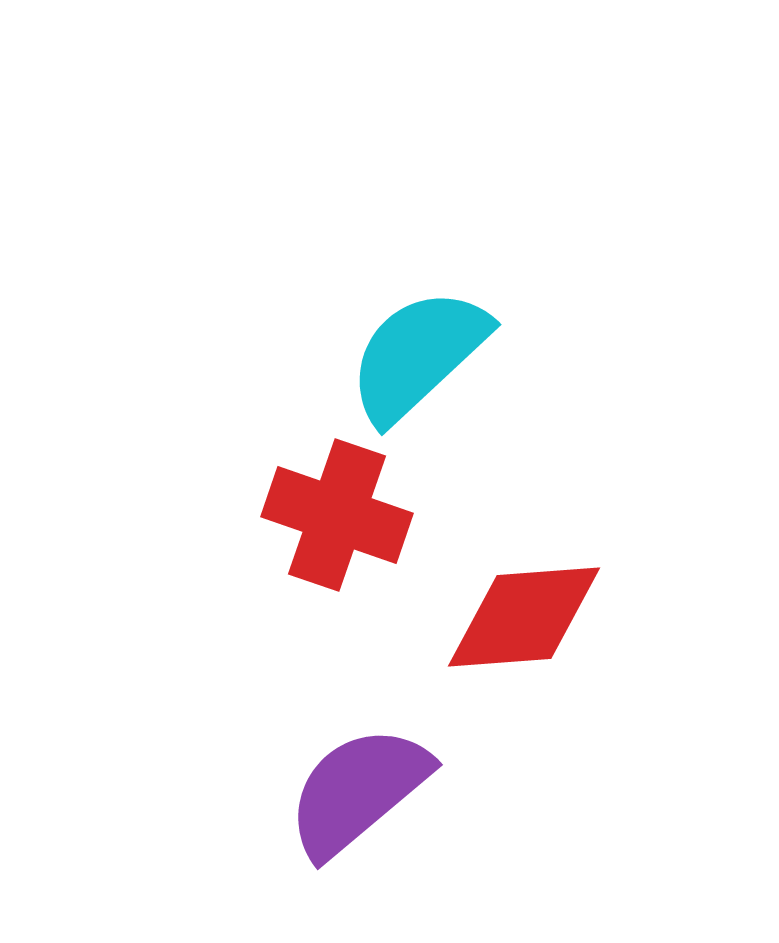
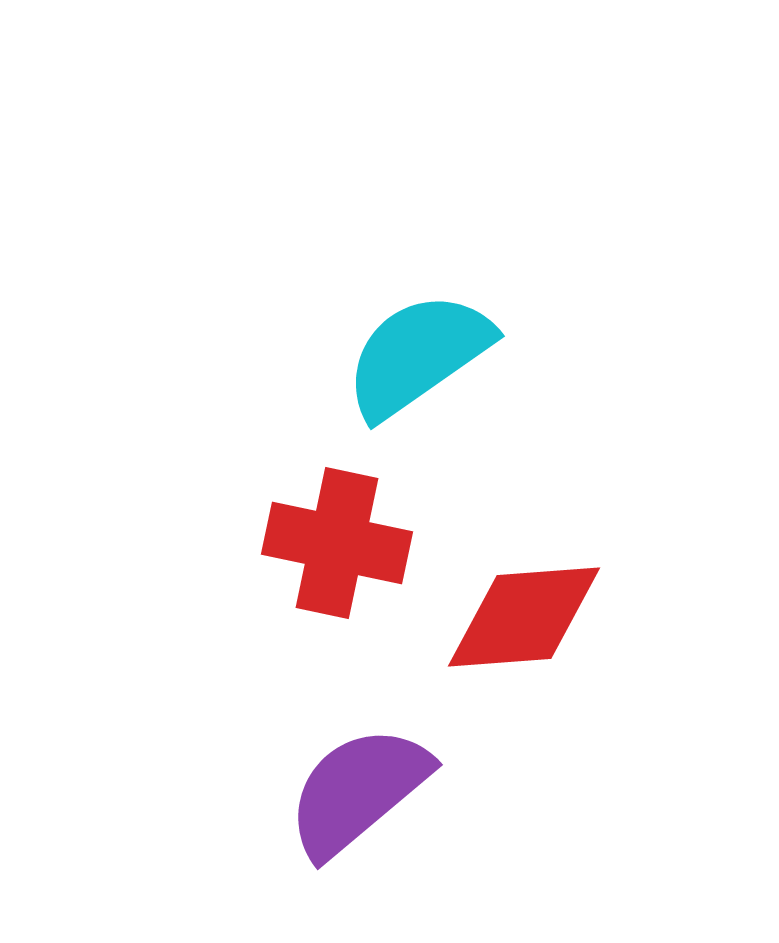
cyan semicircle: rotated 8 degrees clockwise
red cross: moved 28 px down; rotated 7 degrees counterclockwise
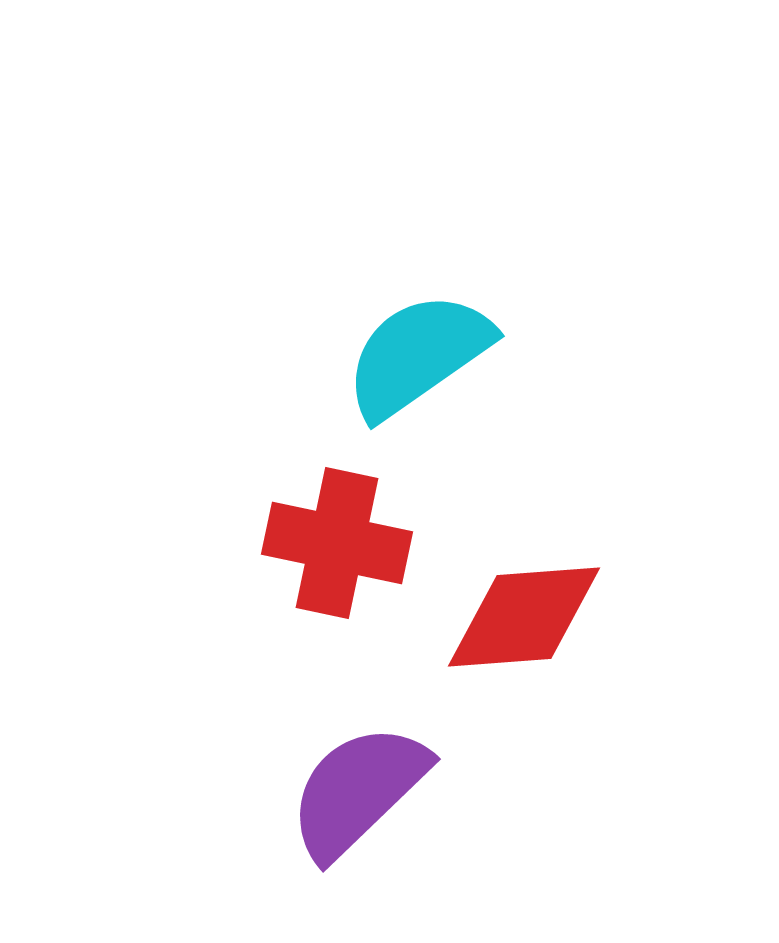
purple semicircle: rotated 4 degrees counterclockwise
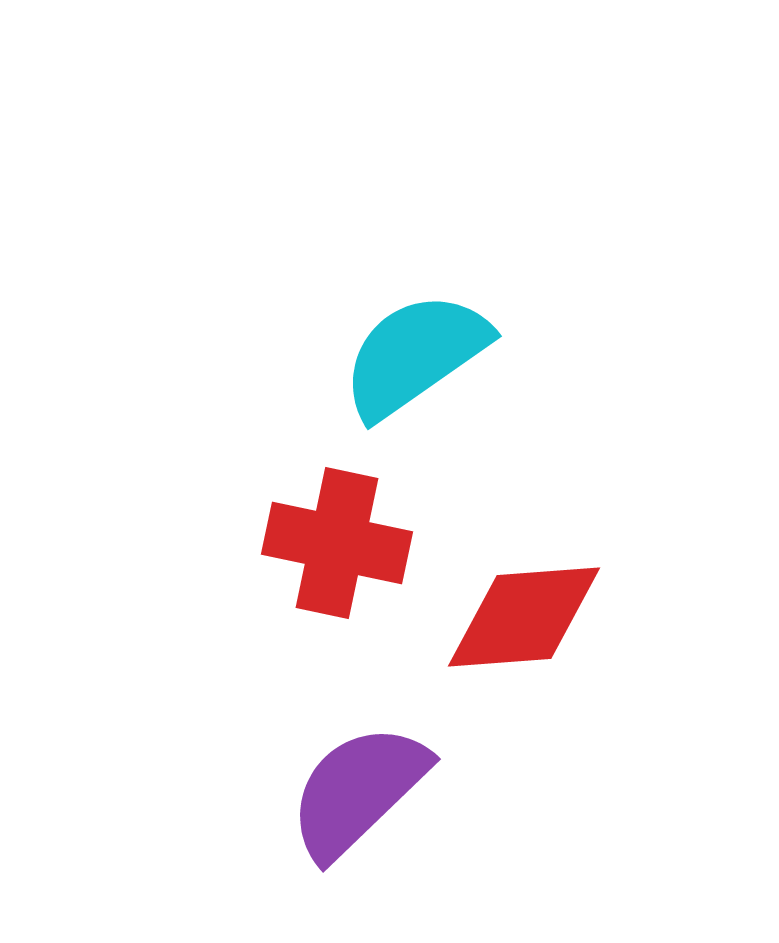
cyan semicircle: moved 3 px left
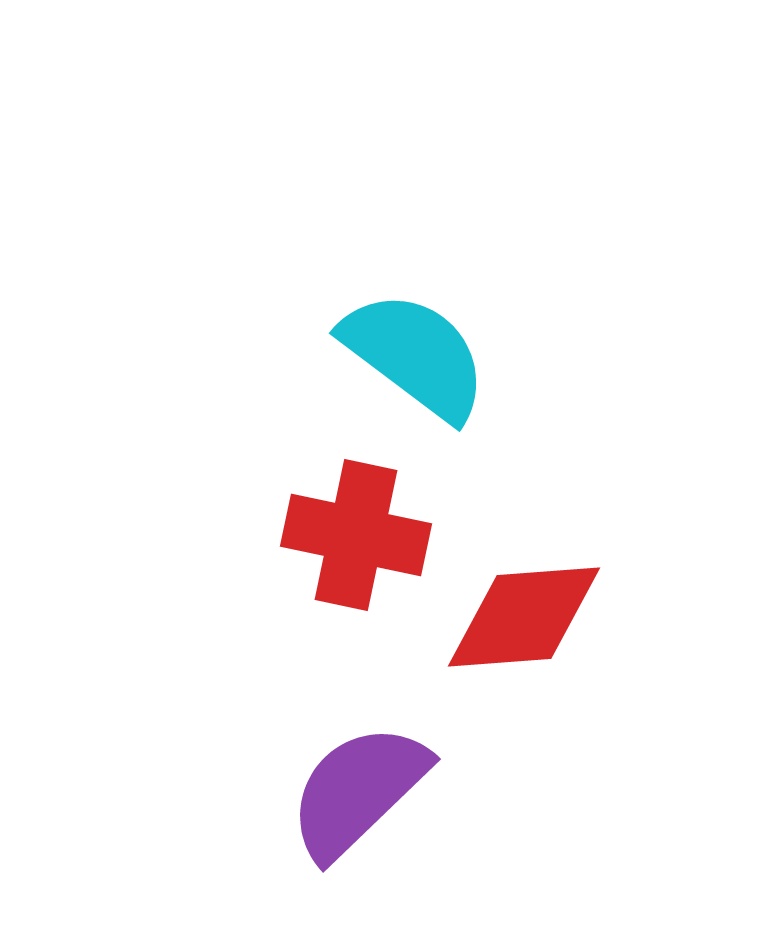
cyan semicircle: rotated 72 degrees clockwise
red cross: moved 19 px right, 8 px up
